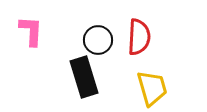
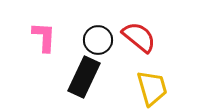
pink L-shape: moved 13 px right, 6 px down
red semicircle: rotated 54 degrees counterclockwise
black rectangle: rotated 42 degrees clockwise
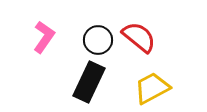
pink L-shape: rotated 32 degrees clockwise
black rectangle: moved 5 px right, 5 px down
yellow trapezoid: rotated 102 degrees counterclockwise
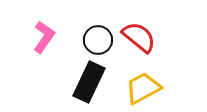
yellow trapezoid: moved 9 px left
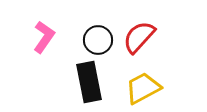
red semicircle: rotated 87 degrees counterclockwise
black rectangle: rotated 36 degrees counterclockwise
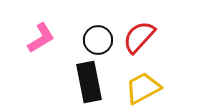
pink L-shape: moved 3 px left, 1 px down; rotated 24 degrees clockwise
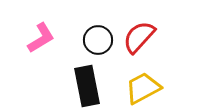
black rectangle: moved 2 px left, 4 px down
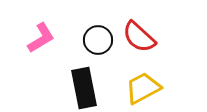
red semicircle: rotated 90 degrees counterclockwise
black rectangle: moved 3 px left, 2 px down
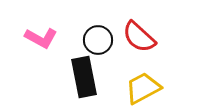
pink L-shape: rotated 60 degrees clockwise
black rectangle: moved 11 px up
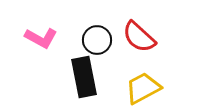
black circle: moved 1 px left
